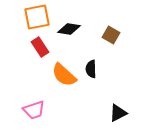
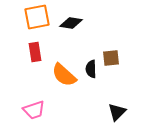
black diamond: moved 2 px right, 6 px up
brown square: moved 23 px down; rotated 36 degrees counterclockwise
red rectangle: moved 5 px left, 5 px down; rotated 24 degrees clockwise
black triangle: moved 1 px left, 1 px up; rotated 18 degrees counterclockwise
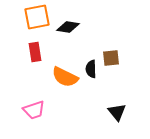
black diamond: moved 3 px left, 4 px down
orange semicircle: moved 1 px right, 2 px down; rotated 16 degrees counterclockwise
black triangle: rotated 24 degrees counterclockwise
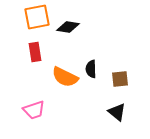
brown square: moved 9 px right, 21 px down
black triangle: rotated 12 degrees counterclockwise
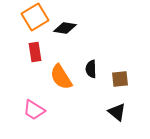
orange square: moved 2 px left; rotated 20 degrees counterclockwise
black diamond: moved 3 px left, 1 px down
orange semicircle: moved 4 px left; rotated 32 degrees clockwise
pink trapezoid: rotated 50 degrees clockwise
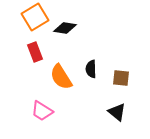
red rectangle: rotated 12 degrees counterclockwise
brown square: moved 1 px right, 1 px up; rotated 12 degrees clockwise
pink trapezoid: moved 8 px right, 1 px down
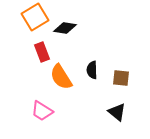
red rectangle: moved 7 px right
black semicircle: moved 1 px right, 1 px down
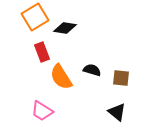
black semicircle: rotated 108 degrees clockwise
